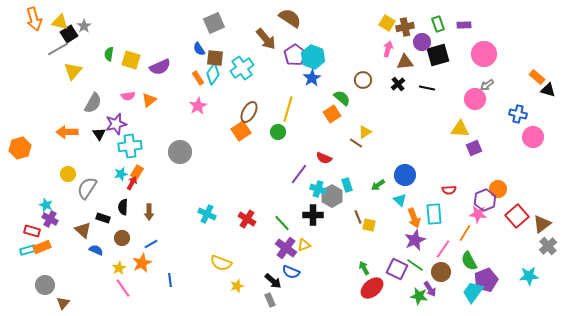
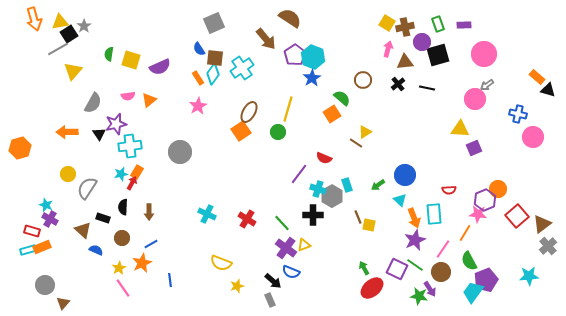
yellow triangle at (60, 22): rotated 24 degrees counterclockwise
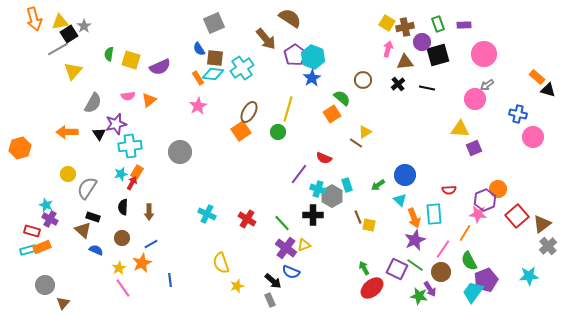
cyan diamond at (213, 74): rotated 60 degrees clockwise
black rectangle at (103, 218): moved 10 px left, 1 px up
yellow semicircle at (221, 263): rotated 50 degrees clockwise
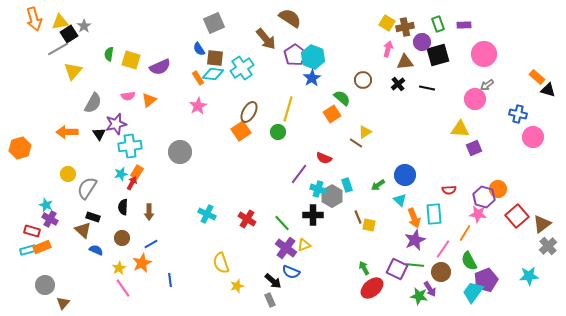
purple hexagon at (485, 200): moved 1 px left, 3 px up; rotated 20 degrees counterclockwise
green line at (415, 265): rotated 30 degrees counterclockwise
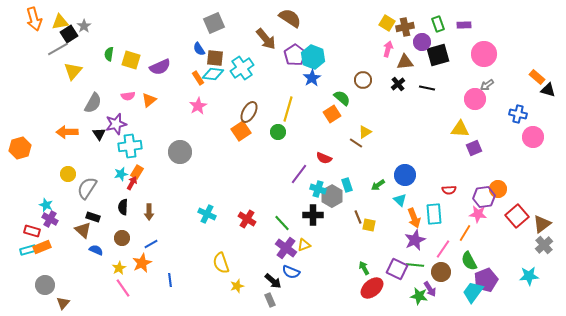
purple hexagon at (484, 197): rotated 25 degrees counterclockwise
gray cross at (548, 246): moved 4 px left, 1 px up
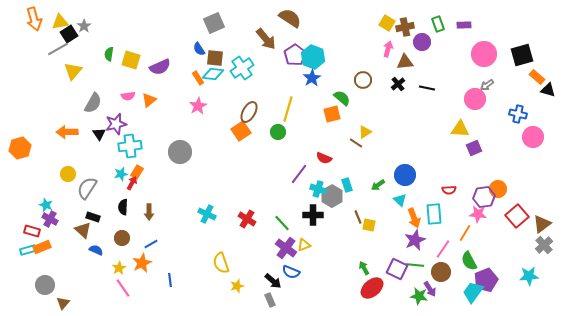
black square at (438, 55): moved 84 px right
orange square at (332, 114): rotated 18 degrees clockwise
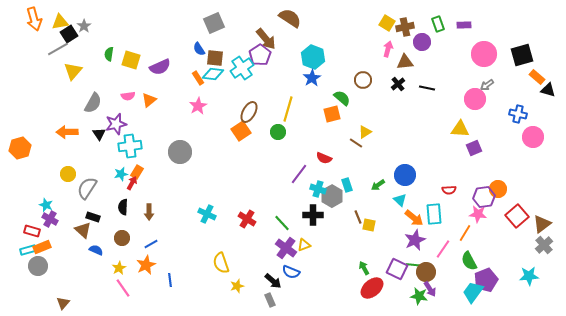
purple pentagon at (295, 55): moved 35 px left
orange arrow at (414, 218): rotated 30 degrees counterclockwise
orange star at (142, 263): moved 4 px right, 2 px down
brown circle at (441, 272): moved 15 px left
gray circle at (45, 285): moved 7 px left, 19 px up
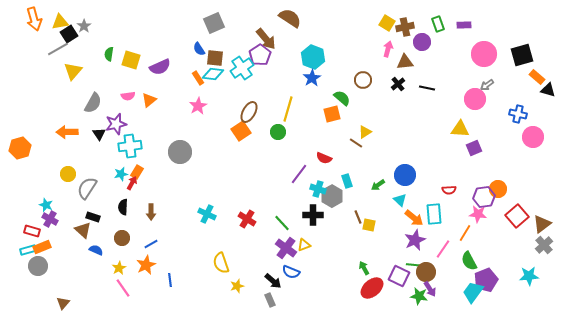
cyan rectangle at (347, 185): moved 4 px up
brown arrow at (149, 212): moved 2 px right
purple square at (397, 269): moved 2 px right, 7 px down
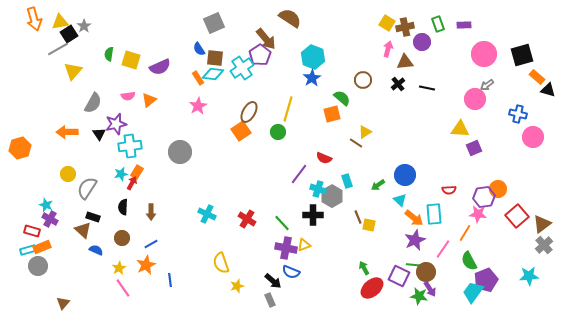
purple cross at (286, 248): rotated 25 degrees counterclockwise
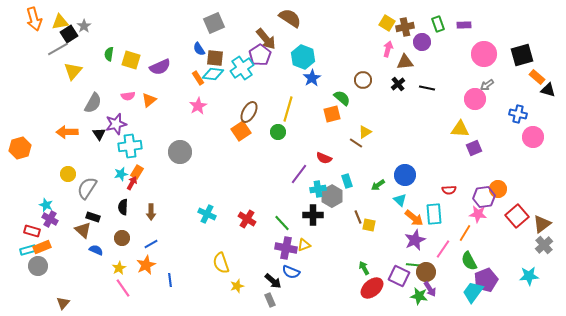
cyan hexagon at (313, 57): moved 10 px left
cyan cross at (318, 189): rotated 28 degrees counterclockwise
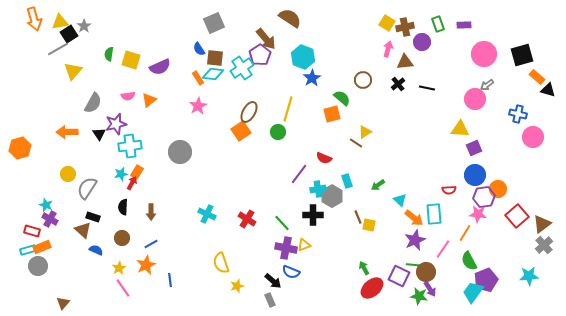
blue circle at (405, 175): moved 70 px right
